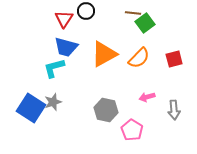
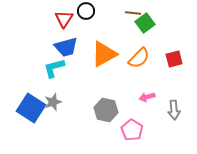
blue trapezoid: rotated 30 degrees counterclockwise
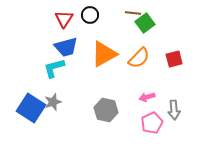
black circle: moved 4 px right, 4 px down
pink pentagon: moved 20 px right, 7 px up; rotated 15 degrees clockwise
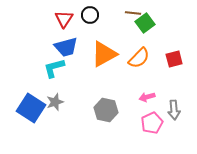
gray star: moved 2 px right
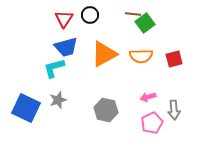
brown line: moved 1 px down
orange semicircle: moved 2 px right, 2 px up; rotated 45 degrees clockwise
pink arrow: moved 1 px right
gray star: moved 3 px right, 2 px up
blue square: moved 5 px left; rotated 8 degrees counterclockwise
